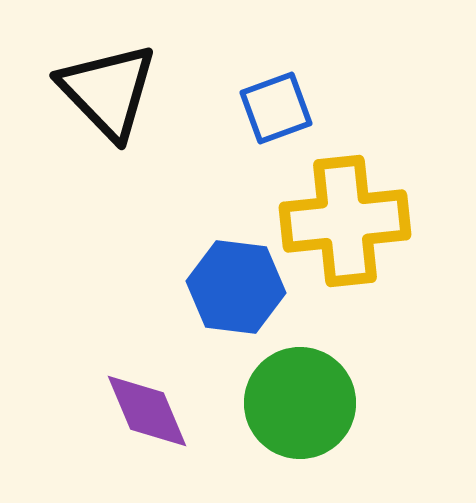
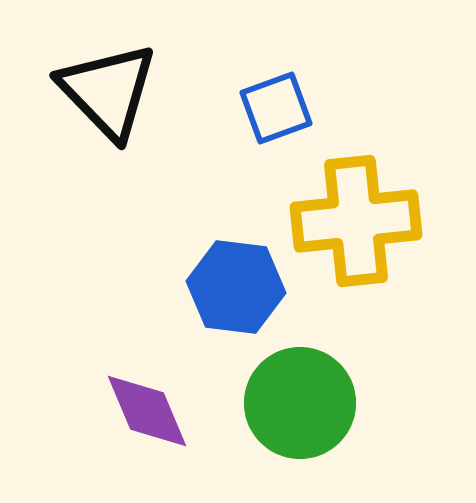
yellow cross: moved 11 px right
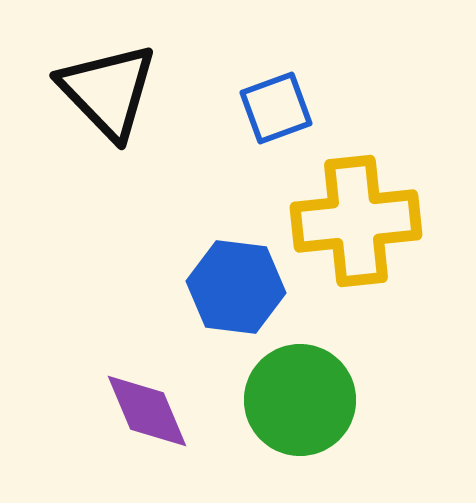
green circle: moved 3 px up
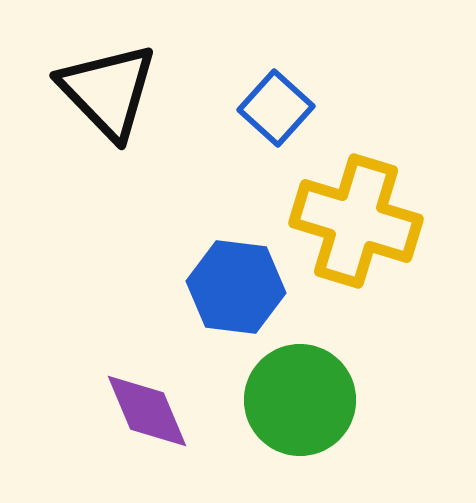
blue square: rotated 28 degrees counterclockwise
yellow cross: rotated 23 degrees clockwise
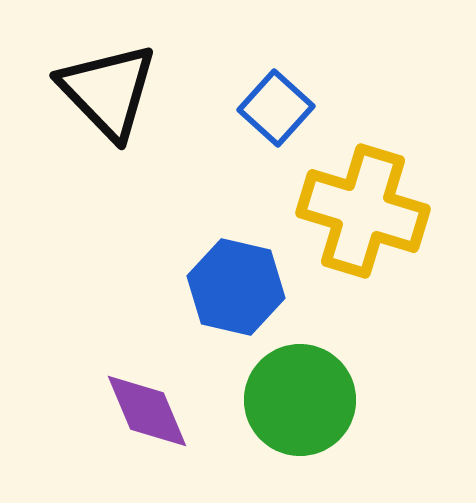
yellow cross: moved 7 px right, 10 px up
blue hexagon: rotated 6 degrees clockwise
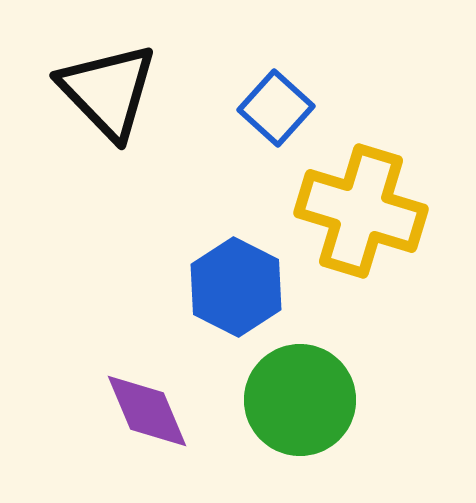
yellow cross: moved 2 px left
blue hexagon: rotated 14 degrees clockwise
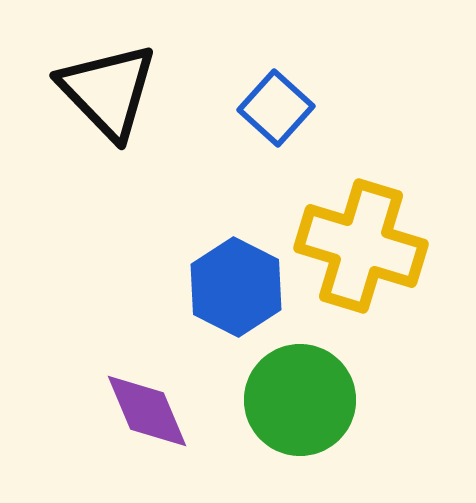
yellow cross: moved 35 px down
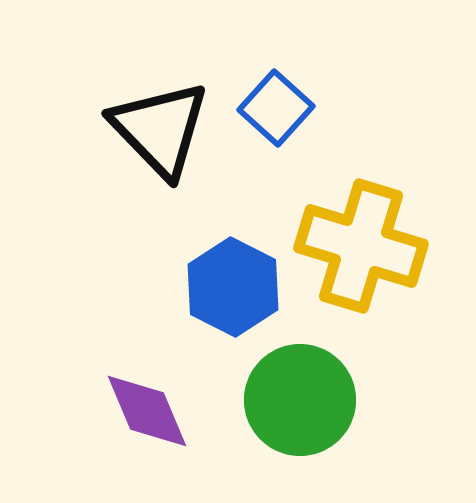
black triangle: moved 52 px right, 38 px down
blue hexagon: moved 3 px left
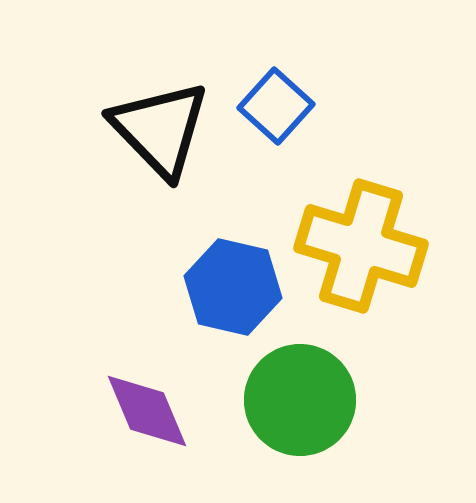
blue square: moved 2 px up
blue hexagon: rotated 14 degrees counterclockwise
